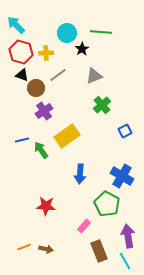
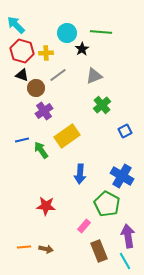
red hexagon: moved 1 px right, 1 px up
orange line: rotated 16 degrees clockwise
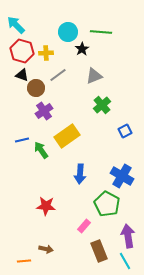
cyan circle: moved 1 px right, 1 px up
orange line: moved 14 px down
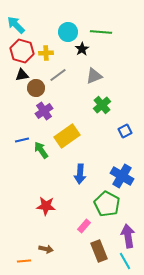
black triangle: rotated 32 degrees counterclockwise
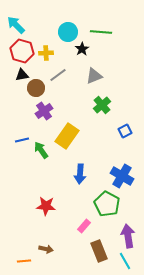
yellow rectangle: rotated 20 degrees counterclockwise
